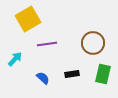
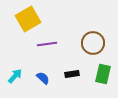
cyan arrow: moved 17 px down
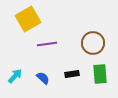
green rectangle: moved 3 px left; rotated 18 degrees counterclockwise
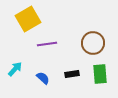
cyan arrow: moved 7 px up
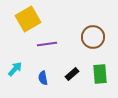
brown circle: moved 6 px up
black rectangle: rotated 32 degrees counterclockwise
blue semicircle: rotated 144 degrees counterclockwise
